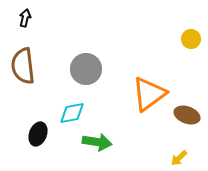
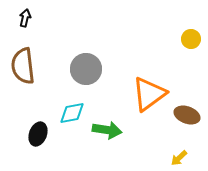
green arrow: moved 10 px right, 12 px up
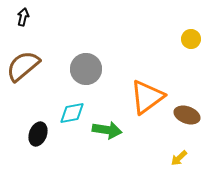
black arrow: moved 2 px left, 1 px up
brown semicircle: rotated 57 degrees clockwise
orange triangle: moved 2 px left, 3 px down
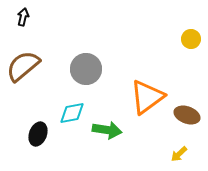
yellow arrow: moved 4 px up
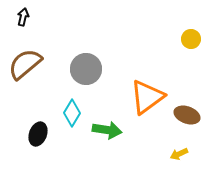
brown semicircle: moved 2 px right, 2 px up
cyan diamond: rotated 48 degrees counterclockwise
yellow arrow: rotated 18 degrees clockwise
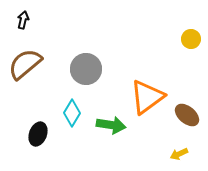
black arrow: moved 3 px down
brown ellipse: rotated 20 degrees clockwise
green arrow: moved 4 px right, 5 px up
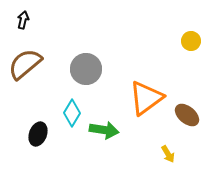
yellow circle: moved 2 px down
orange triangle: moved 1 px left, 1 px down
green arrow: moved 7 px left, 5 px down
yellow arrow: moved 11 px left; rotated 96 degrees counterclockwise
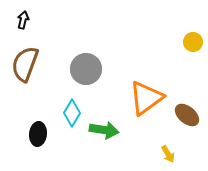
yellow circle: moved 2 px right, 1 px down
brown semicircle: rotated 30 degrees counterclockwise
black ellipse: rotated 15 degrees counterclockwise
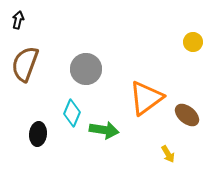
black arrow: moved 5 px left
cyan diamond: rotated 8 degrees counterclockwise
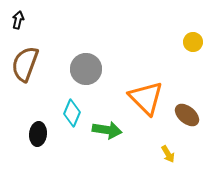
orange triangle: rotated 39 degrees counterclockwise
green arrow: moved 3 px right
